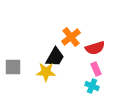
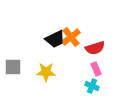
black trapezoid: moved 18 px up; rotated 35 degrees clockwise
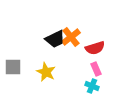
yellow star: rotated 24 degrees clockwise
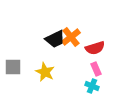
yellow star: moved 1 px left
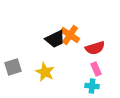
orange cross: moved 1 px left, 2 px up; rotated 18 degrees counterclockwise
gray square: rotated 18 degrees counterclockwise
cyan cross: rotated 16 degrees counterclockwise
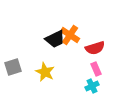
cyan cross: rotated 32 degrees counterclockwise
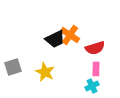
pink rectangle: rotated 24 degrees clockwise
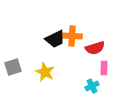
orange cross: moved 2 px right, 1 px down; rotated 30 degrees counterclockwise
pink rectangle: moved 8 px right, 1 px up
